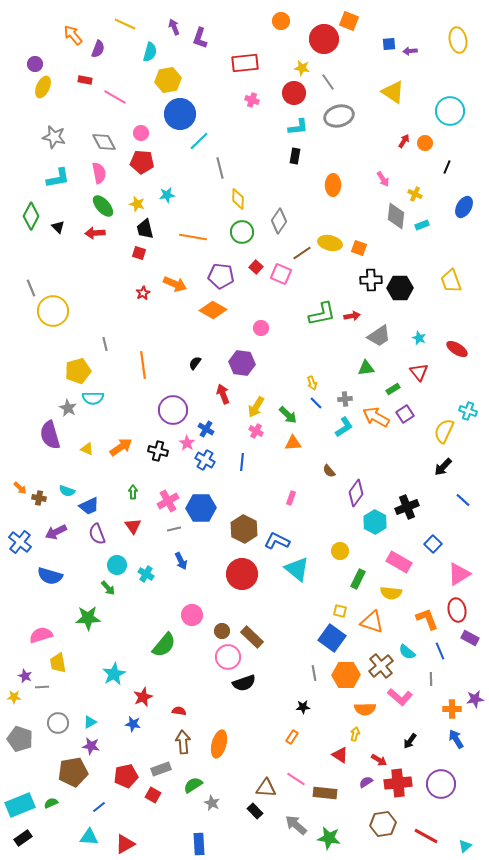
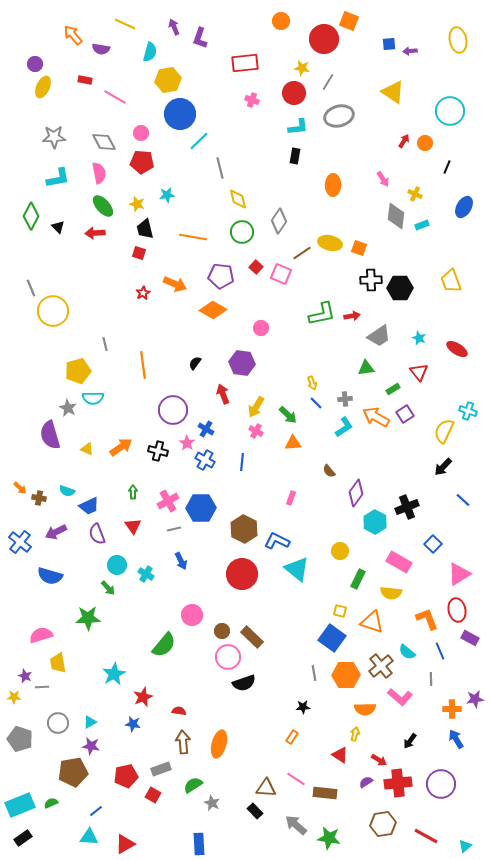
purple semicircle at (98, 49): moved 3 px right; rotated 78 degrees clockwise
gray line at (328, 82): rotated 66 degrees clockwise
gray star at (54, 137): rotated 15 degrees counterclockwise
yellow diamond at (238, 199): rotated 15 degrees counterclockwise
blue line at (99, 807): moved 3 px left, 4 px down
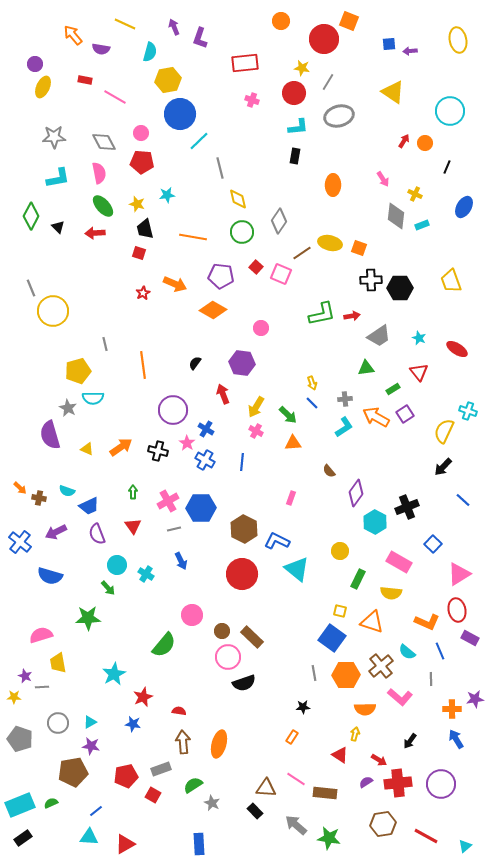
blue line at (316, 403): moved 4 px left
orange L-shape at (427, 619): moved 3 px down; rotated 135 degrees clockwise
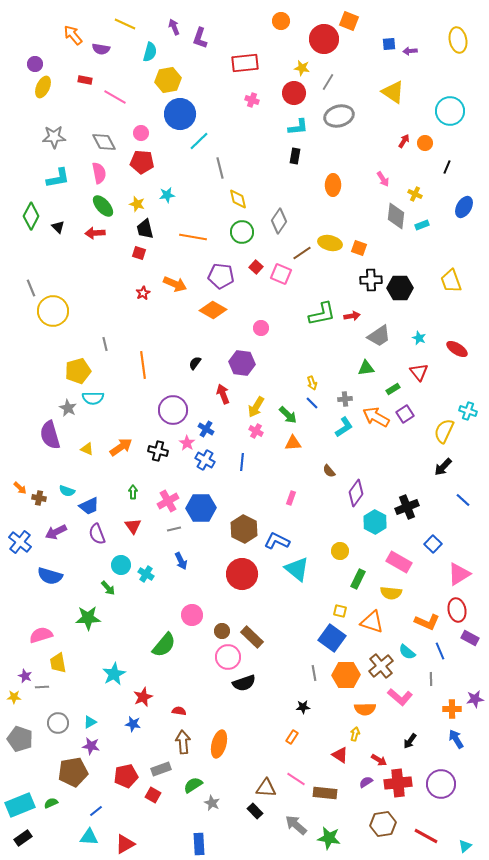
cyan circle at (117, 565): moved 4 px right
